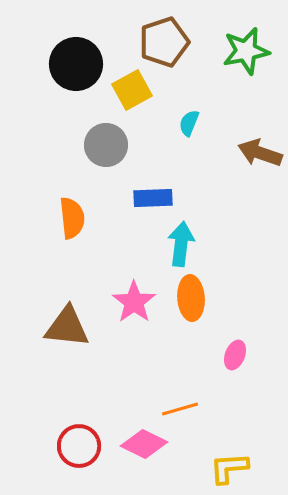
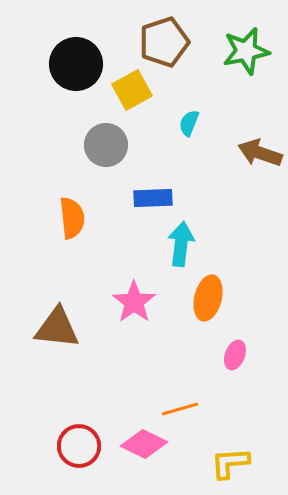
orange ellipse: moved 17 px right; rotated 18 degrees clockwise
brown triangle: moved 10 px left, 1 px down
yellow L-shape: moved 1 px right, 5 px up
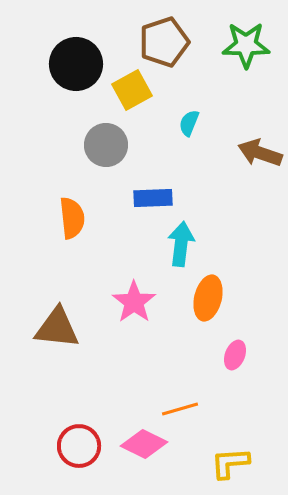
green star: moved 6 px up; rotated 12 degrees clockwise
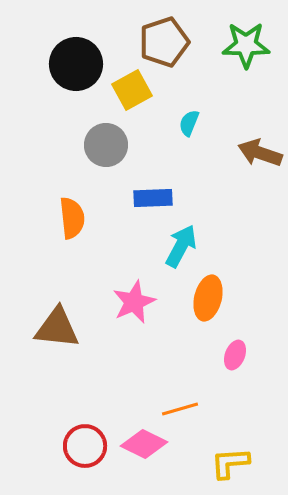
cyan arrow: moved 2 px down; rotated 21 degrees clockwise
pink star: rotated 12 degrees clockwise
red circle: moved 6 px right
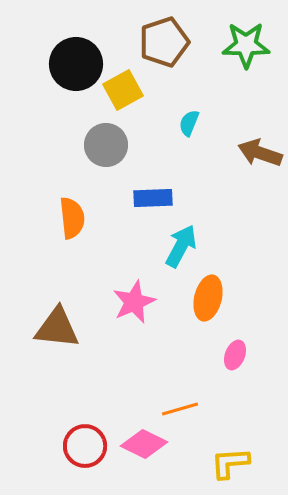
yellow square: moved 9 px left
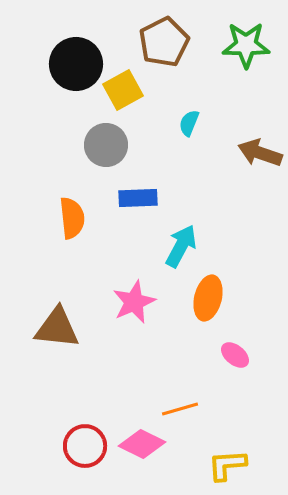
brown pentagon: rotated 9 degrees counterclockwise
blue rectangle: moved 15 px left
pink ellipse: rotated 72 degrees counterclockwise
pink diamond: moved 2 px left
yellow L-shape: moved 3 px left, 2 px down
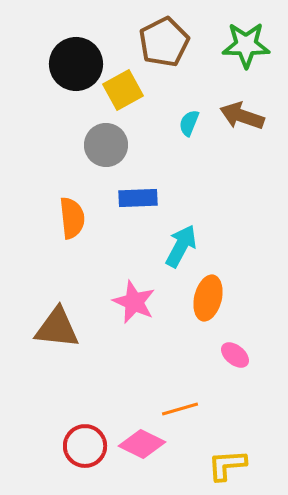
brown arrow: moved 18 px left, 37 px up
pink star: rotated 24 degrees counterclockwise
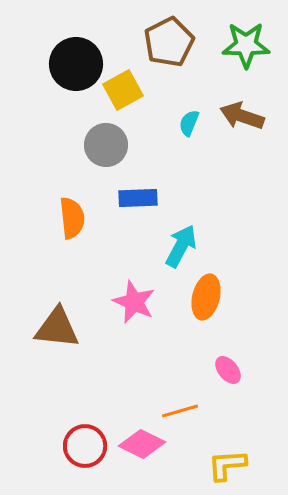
brown pentagon: moved 5 px right
orange ellipse: moved 2 px left, 1 px up
pink ellipse: moved 7 px left, 15 px down; rotated 12 degrees clockwise
orange line: moved 2 px down
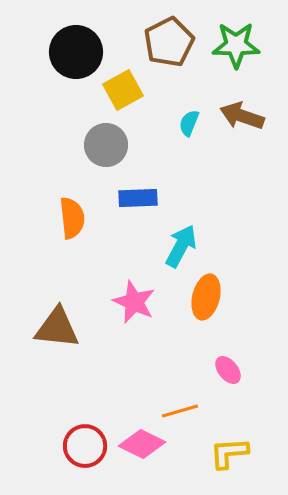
green star: moved 10 px left
black circle: moved 12 px up
yellow L-shape: moved 2 px right, 12 px up
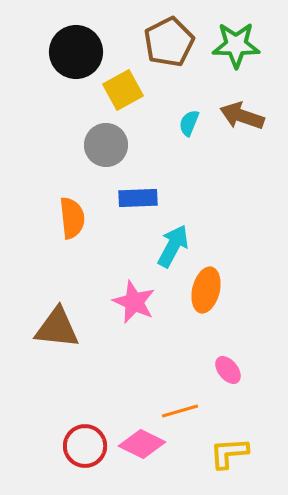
cyan arrow: moved 8 px left
orange ellipse: moved 7 px up
